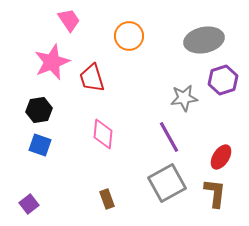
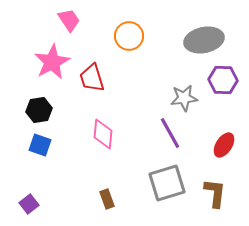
pink star: rotated 6 degrees counterclockwise
purple hexagon: rotated 20 degrees clockwise
purple line: moved 1 px right, 4 px up
red ellipse: moved 3 px right, 12 px up
gray square: rotated 12 degrees clockwise
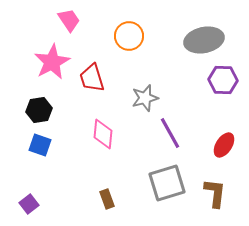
gray star: moved 39 px left; rotated 8 degrees counterclockwise
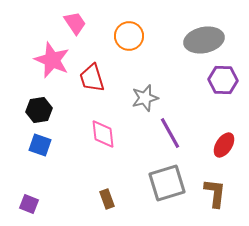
pink trapezoid: moved 6 px right, 3 px down
pink star: moved 2 px up; rotated 21 degrees counterclockwise
pink diamond: rotated 12 degrees counterclockwise
purple square: rotated 30 degrees counterclockwise
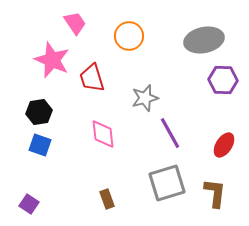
black hexagon: moved 2 px down
purple square: rotated 12 degrees clockwise
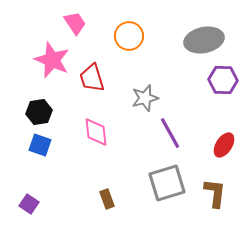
pink diamond: moved 7 px left, 2 px up
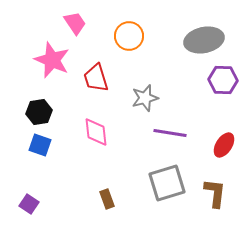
red trapezoid: moved 4 px right
purple line: rotated 52 degrees counterclockwise
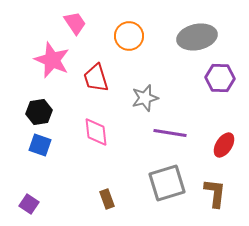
gray ellipse: moved 7 px left, 3 px up
purple hexagon: moved 3 px left, 2 px up
